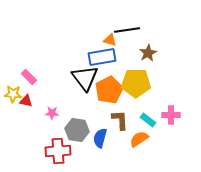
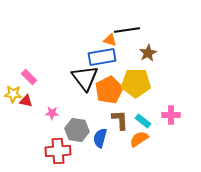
cyan rectangle: moved 5 px left, 1 px down
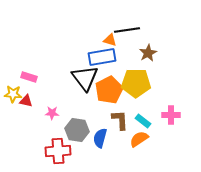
pink rectangle: rotated 28 degrees counterclockwise
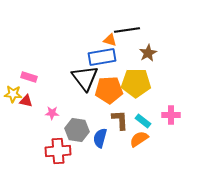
orange pentagon: rotated 24 degrees clockwise
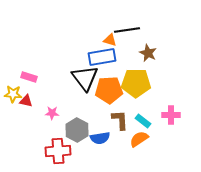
brown star: rotated 18 degrees counterclockwise
gray hexagon: rotated 20 degrees clockwise
blue semicircle: rotated 114 degrees counterclockwise
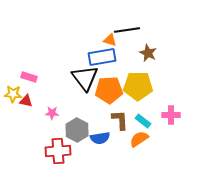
yellow pentagon: moved 2 px right, 3 px down
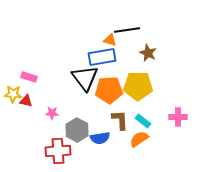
pink cross: moved 7 px right, 2 px down
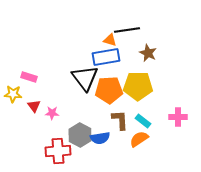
blue rectangle: moved 4 px right
red triangle: moved 8 px right, 5 px down; rotated 40 degrees clockwise
gray hexagon: moved 3 px right, 5 px down
